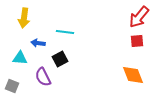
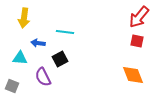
red square: rotated 16 degrees clockwise
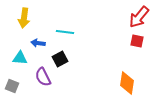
orange diamond: moved 6 px left, 8 px down; rotated 30 degrees clockwise
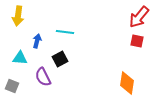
yellow arrow: moved 6 px left, 2 px up
blue arrow: moved 1 px left, 2 px up; rotated 96 degrees clockwise
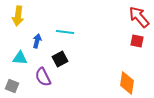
red arrow: rotated 100 degrees clockwise
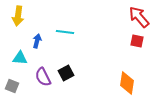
black square: moved 6 px right, 14 px down
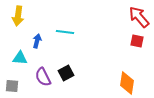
gray square: rotated 16 degrees counterclockwise
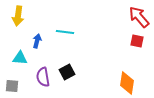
black square: moved 1 px right, 1 px up
purple semicircle: rotated 18 degrees clockwise
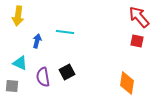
cyan triangle: moved 5 px down; rotated 21 degrees clockwise
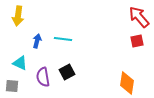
cyan line: moved 2 px left, 7 px down
red square: rotated 24 degrees counterclockwise
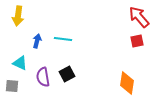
black square: moved 2 px down
